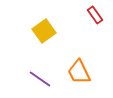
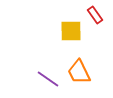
yellow square: moved 27 px right; rotated 35 degrees clockwise
purple line: moved 8 px right
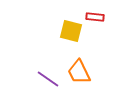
red rectangle: moved 2 px down; rotated 48 degrees counterclockwise
yellow square: rotated 15 degrees clockwise
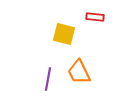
yellow square: moved 7 px left, 3 px down
purple line: rotated 65 degrees clockwise
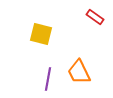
red rectangle: rotated 30 degrees clockwise
yellow square: moved 23 px left
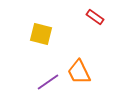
purple line: moved 3 px down; rotated 45 degrees clockwise
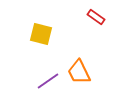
red rectangle: moved 1 px right
purple line: moved 1 px up
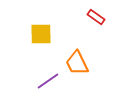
yellow square: rotated 15 degrees counterclockwise
orange trapezoid: moved 2 px left, 9 px up
